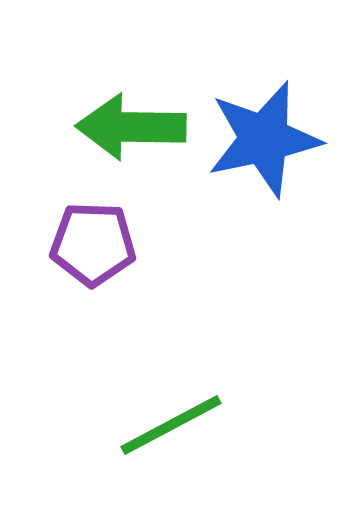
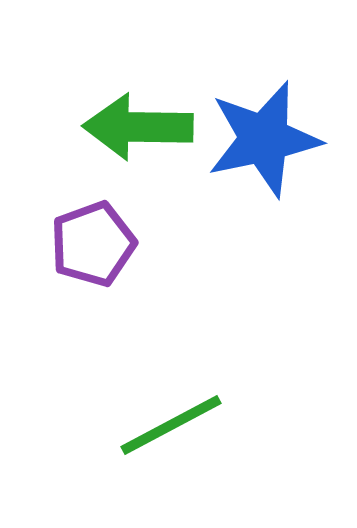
green arrow: moved 7 px right
purple pentagon: rotated 22 degrees counterclockwise
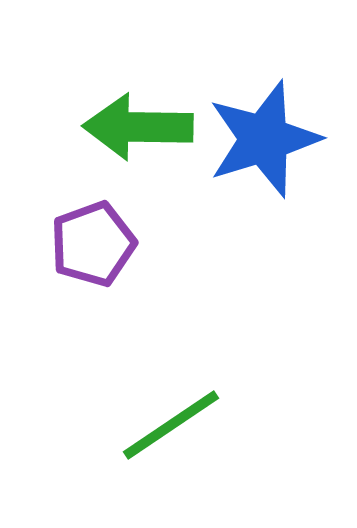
blue star: rotated 5 degrees counterclockwise
green line: rotated 6 degrees counterclockwise
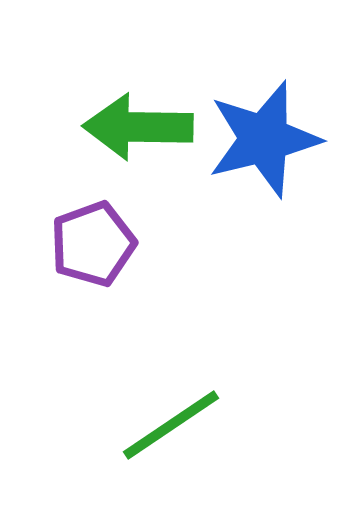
blue star: rotated 3 degrees clockwise
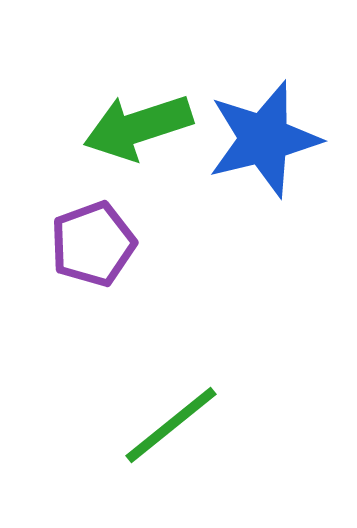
green arrow: rotated 19 degrees counterclockwise
green line: rotated 5 degrees counterclockwise
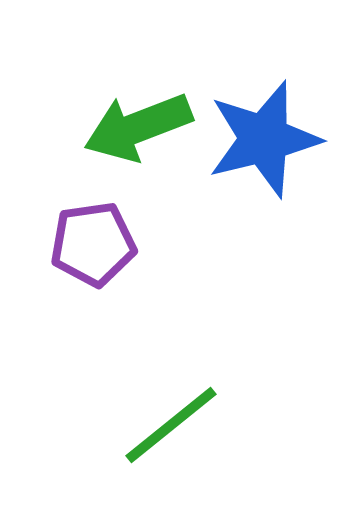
green arrow: rotated 3 degrees counterclockwise
purple pentagon: rotated 12 degrees clockwise
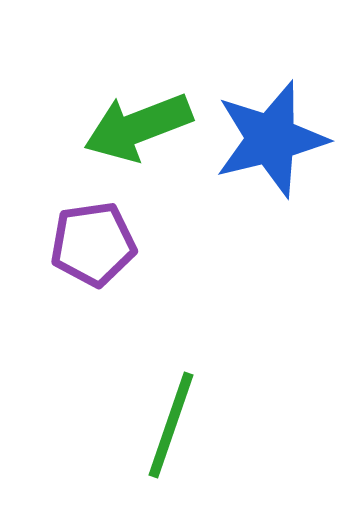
blue star: moved 7 px right
green line: rotated 32 degrees counterclockwise
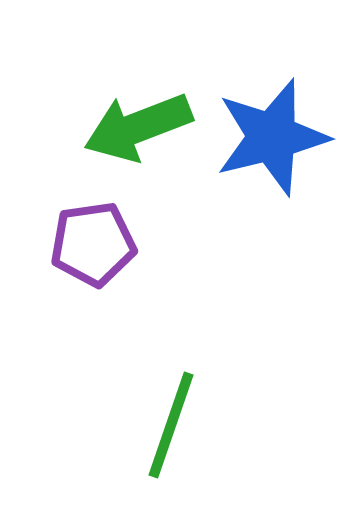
blue star: moved 1 px right, 2 px up
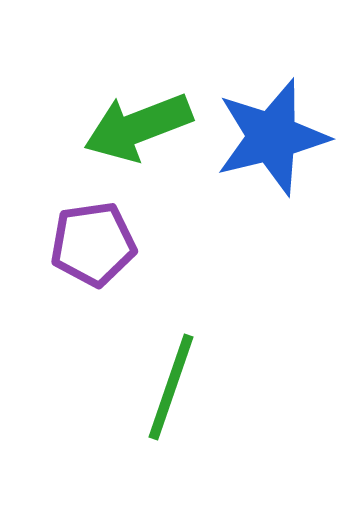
green line: moved 38 px up
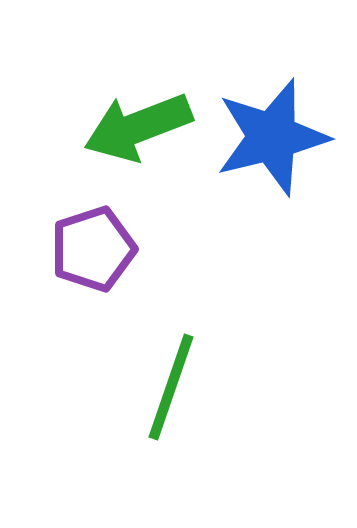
purple pentagon: moved 5 px down; rotated 10 degrees counterclockwise
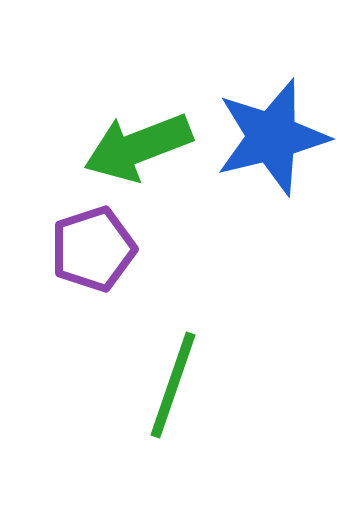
green arrow: moved 20 px down
green line: moved 2 px right, 2 px up
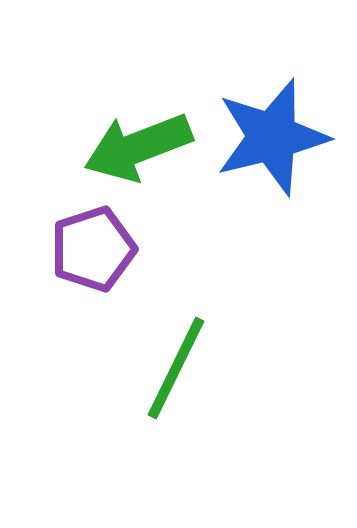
green line: moved 3 px right, 17 px up; rotated 7 degrees clockwise
